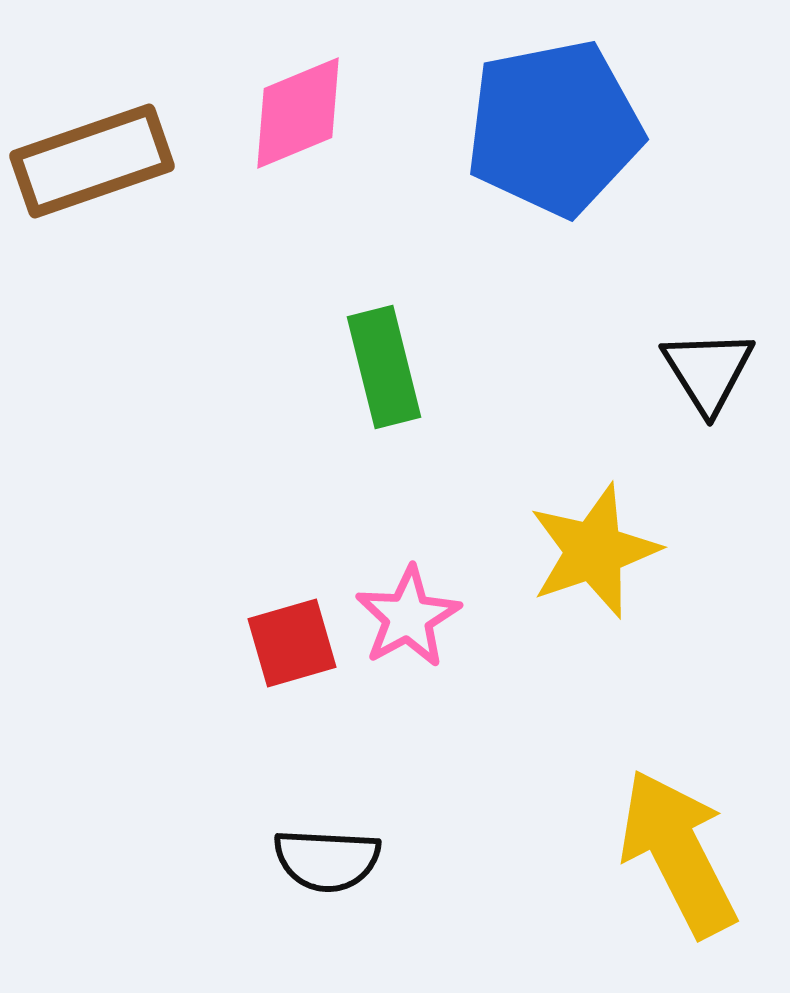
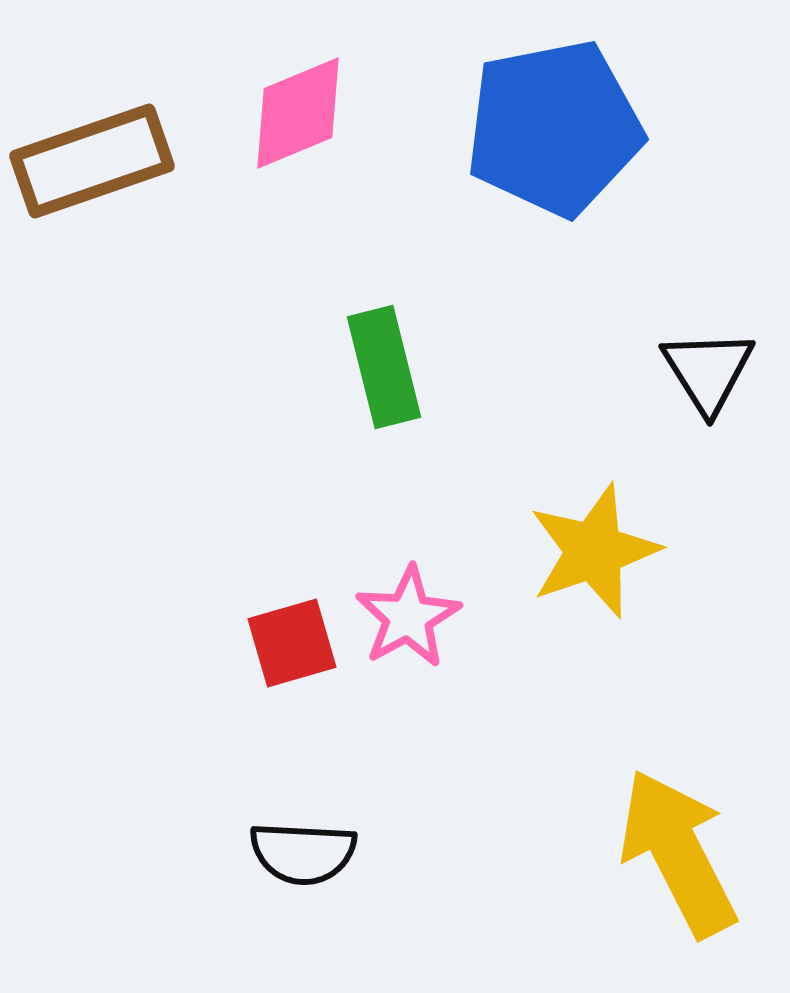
black semicircle: moved 24 px left, 7 px up
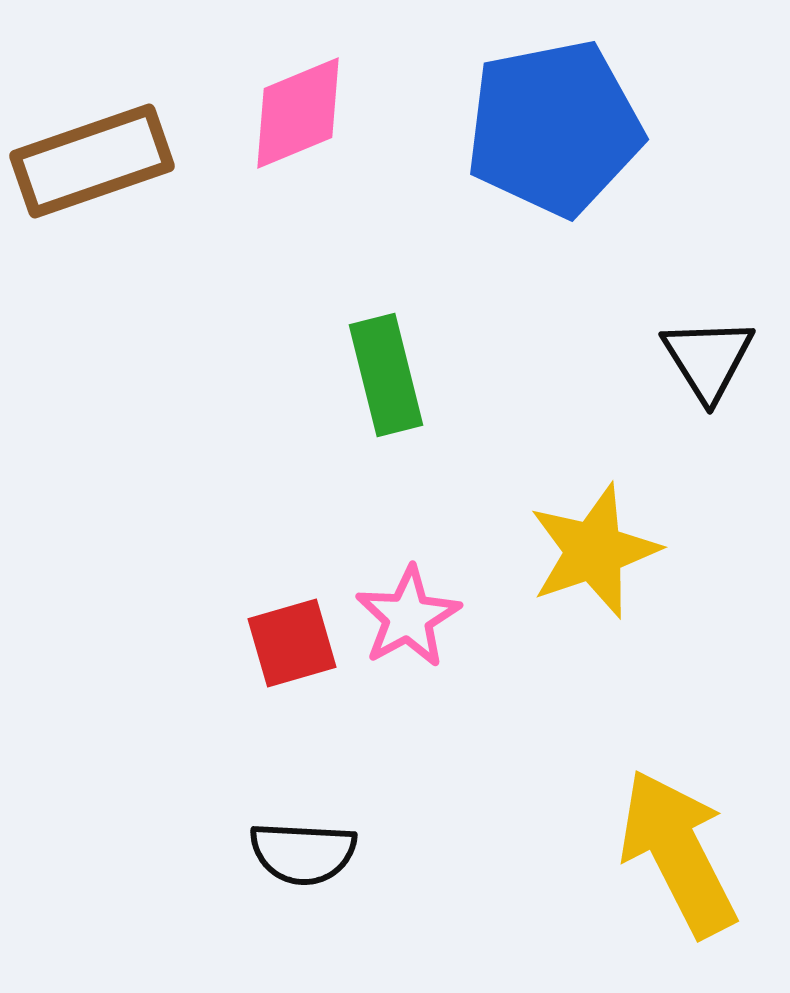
green rectangle: moved 2 px right, 8 px down
black triangle: moved 12 px up
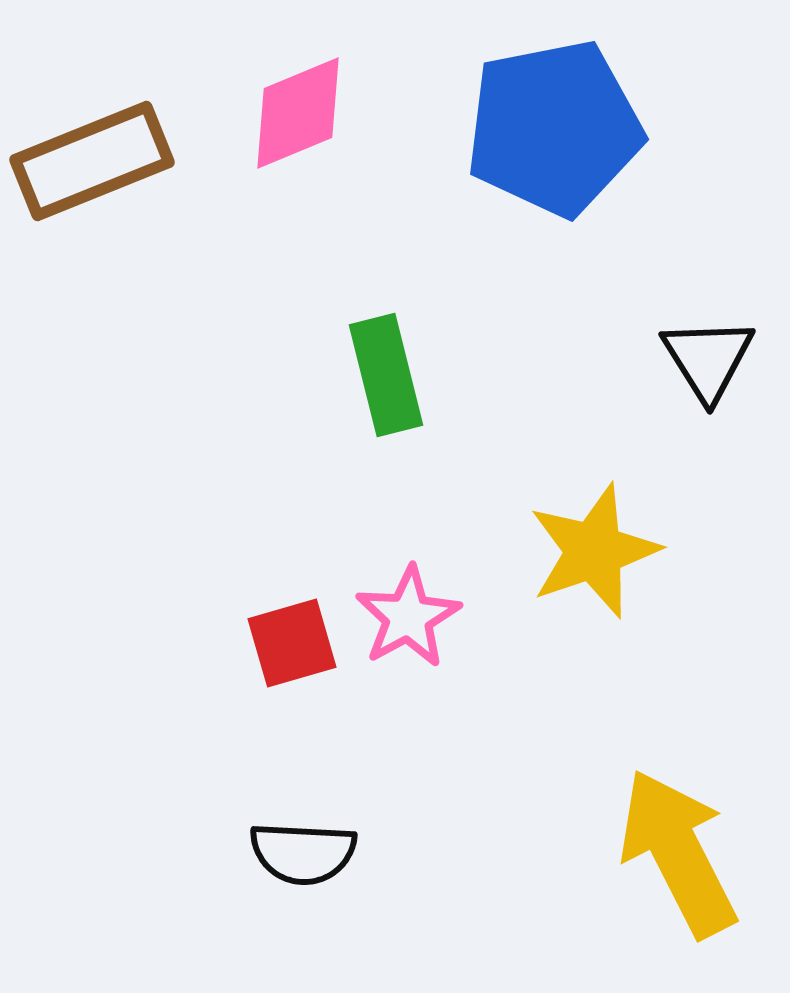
brown rectangle: rotated 3 degrees counterclockwise
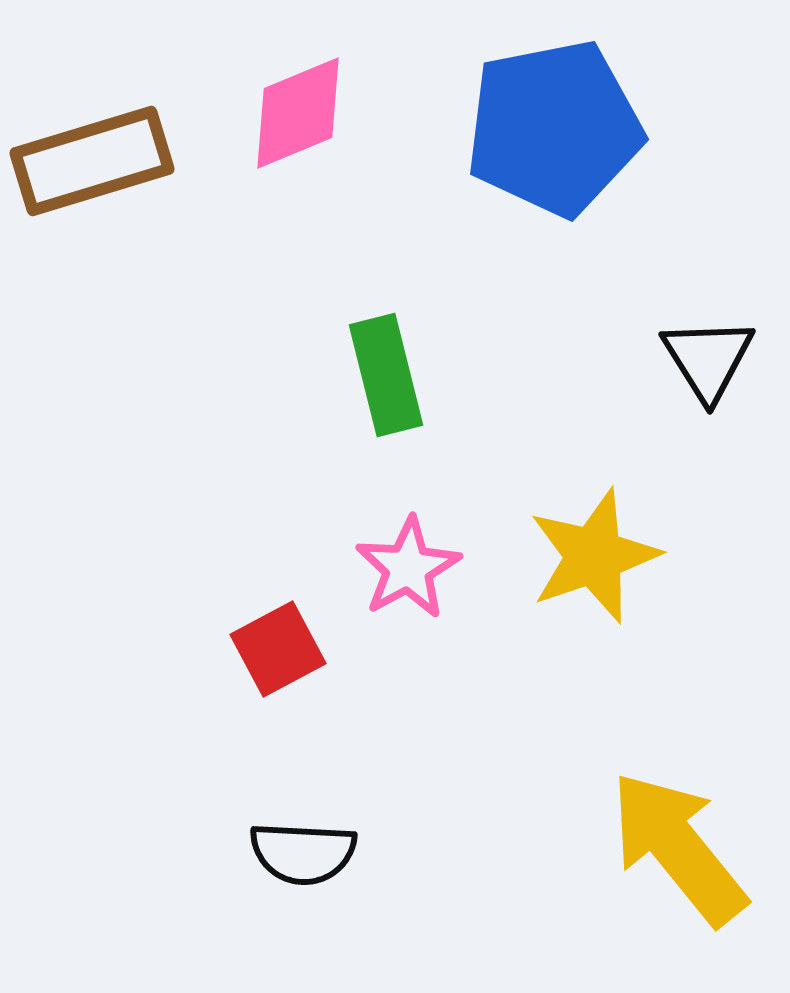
brown rectangle: rotated 5 degrees clockwise
yellow star: moved 5 px down
pink star: moved 49 px up
red square: moved 14 px left, 6 px down; rotated 12 degrees counterclockwise
yellow arrow: moved 5 px up; rotated 12 degrees counterclockwise
